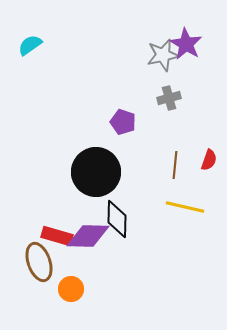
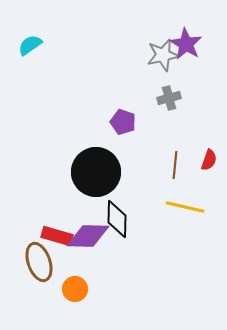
orange circle: moved 4 px right
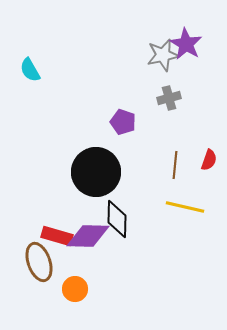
cyan semicircle: moved 25 px down; rotated 85 degrees counterclockwise
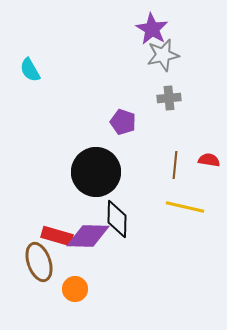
purple star: moved 34 px left, 15 px up
gray cross: rotated 10 degrees clockwise
red semicircle: rotated 100 degrees counterclockwise
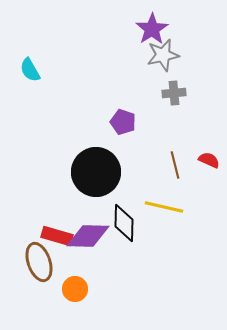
purple star: rotated 8 degrees clockwise
gray cross: moved 5 px right, 5 px up
red semicircle: rotated 15 degrees clockwise
brown line: rotated 20 degrees counterclockwise
yellow line: moved 21 px left
black diamond: moved 7 px right, 4 px down
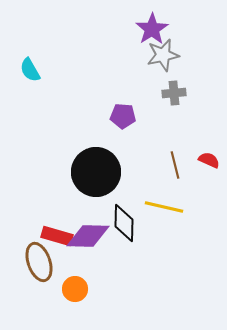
purple pentagon: moved 6 px up; rotated 15 degrees counterclockwise
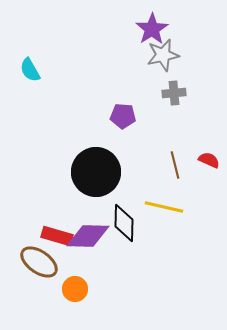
brown ellipse: rotated 36 degrees counterclockwise
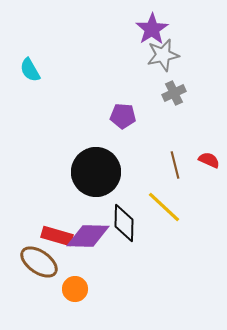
gray cross: rotated 20 degrees counterclockwise
yellow line: rotated 30 degrees clockwise
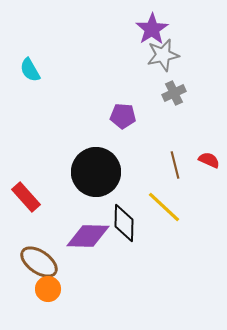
red rectangle: moved 31 px left, 39 px up; rotated 32 degrees clockwise
orange circle: moved 27 px left
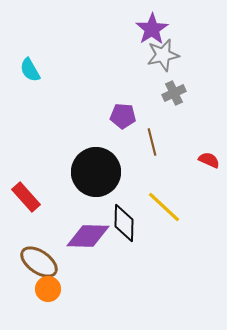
brown line: moved 23 px left, 23 px up
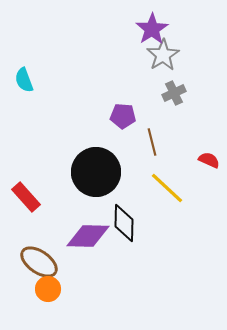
gray star: rotated 20 degrees counterclockwise
cyan semicircle: moved 6 px left, 10 px down; rotated 10 degrees clockwise
yellow line: moved 3 px right, 19 px up
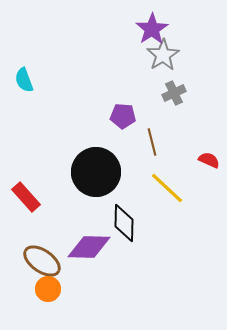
purple diamond: moved 1 px right, 11 px down
brown ellipse: moved 3 px right, 1 px up
